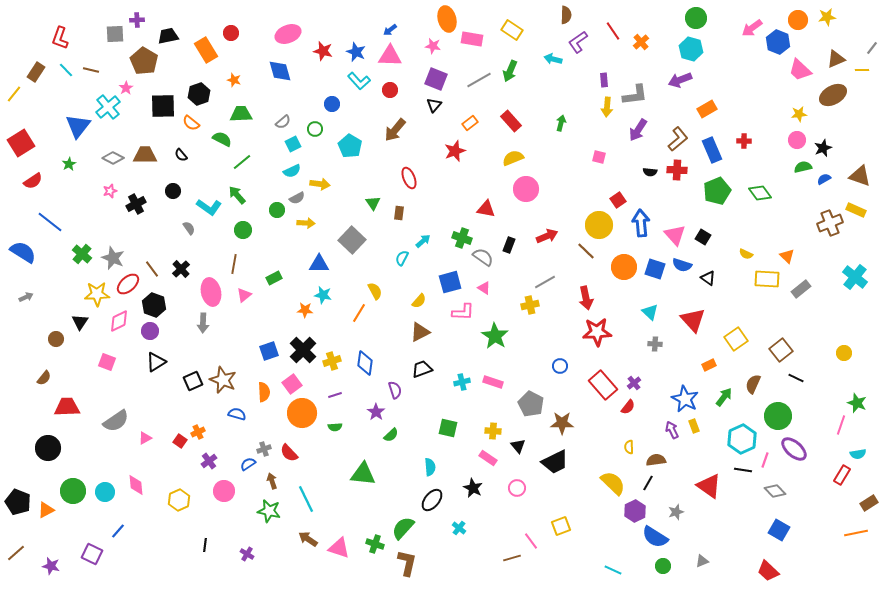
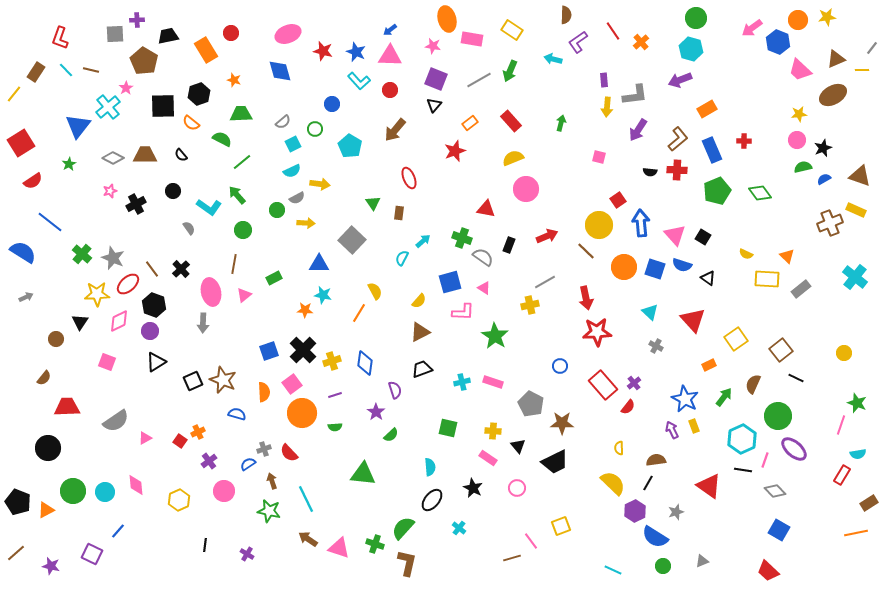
gray cross at (655, 344): moved 1 px right, 2 px down; rotated 24 degrees clockwise
yellow semicircle at (629, 447): moved 10 px left, 1 px down
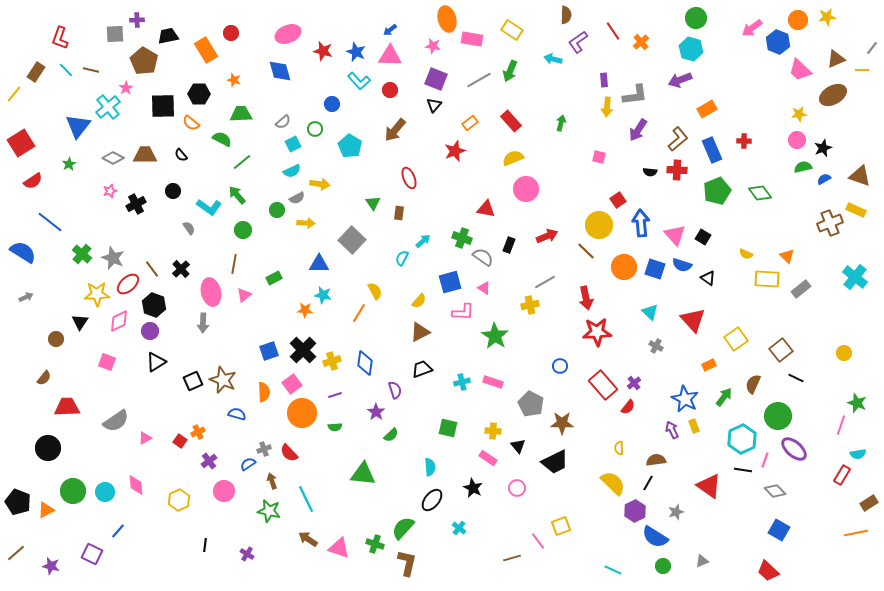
black hexagon at (199, 94): rotated 20 degrees clockwise
pink line at (531, 541): moved 7 px right
